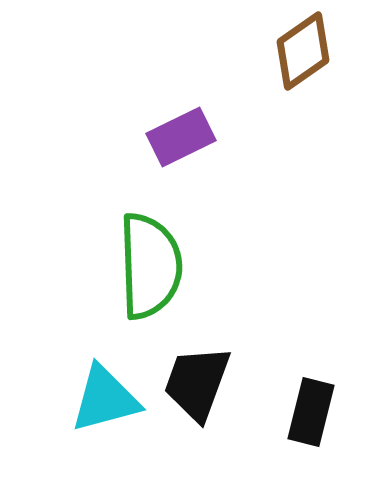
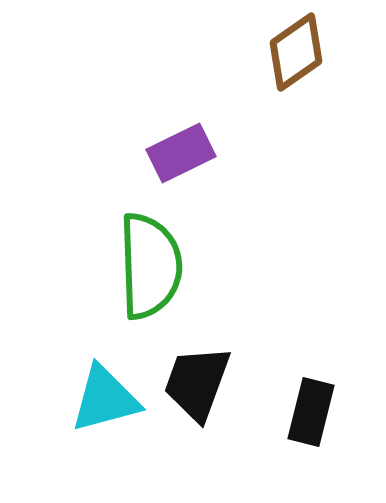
brown diamond: moved 7 px left, 1 px down
purple rectangle: moved 16 px down
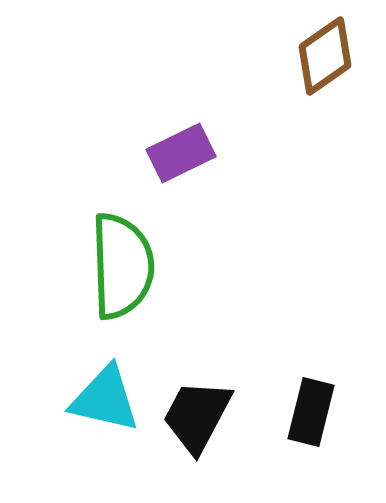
brown diamond: moved 29 px right, 4 px down
green semicircle: moved 28 px left
black trapezoid: moved 33 px down; rotated 8 degrees clockwise
cyan triangle: rotated 28 degrees clockwise
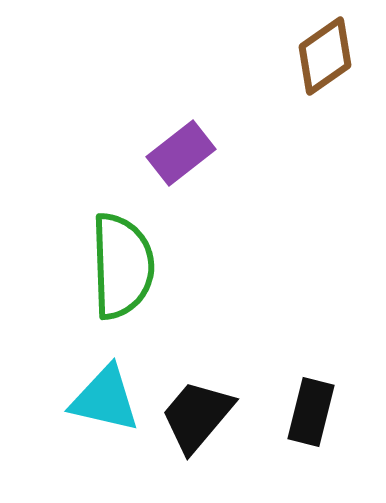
purple rectangle: rotated 12 degrees counterclockwise
black trapezoid: rotated 12 degrees clockwise
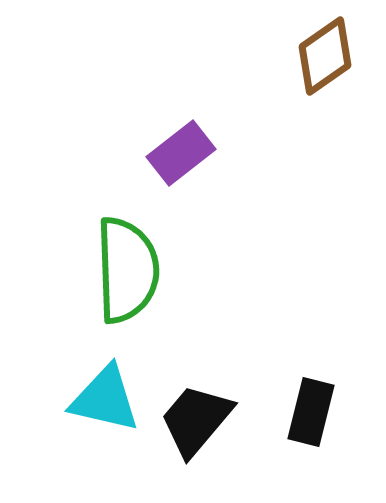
green semicircle: moved 5 px right, 4 px down
black trapezoid: moved 1 px left, 4 px down
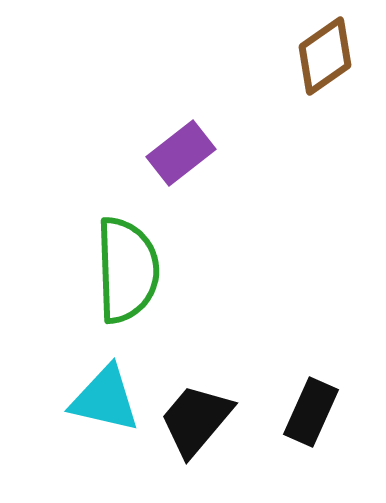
black rectangle: rotated 10 degrees clockwise
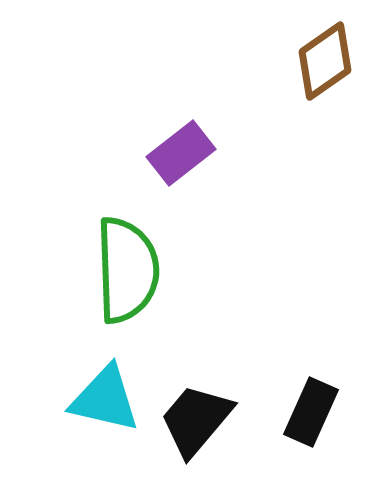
brown diamond: moved 5 px down
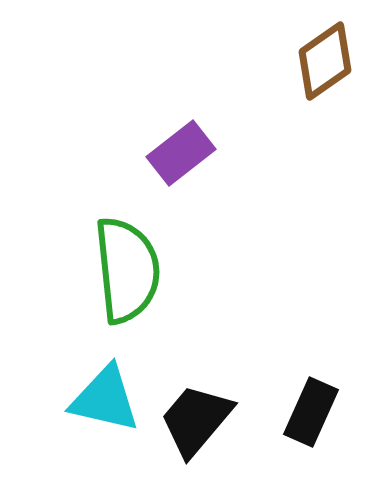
green semicircle: rotated 4 degrees counterclockwise
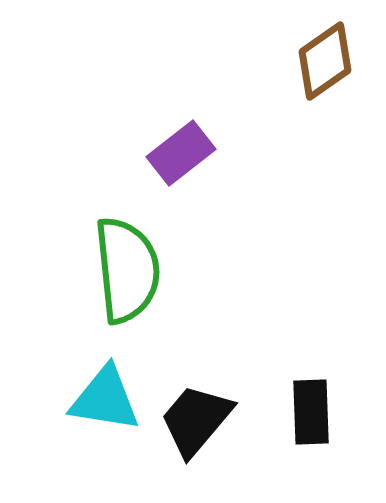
cyan triangle: rotated 4 degrees counterclockwise
black rectangle: rotated 26 degrees counterclockwise
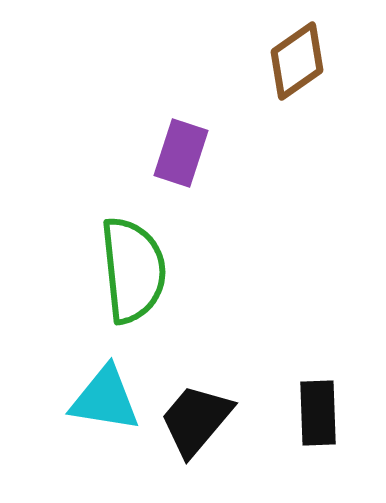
brown diamond: moved 28 px left
purple rectangle: rotated 34 degrees counterclockwise
green semicircle: moved 6 px right
black rectangle: moved 7 px right, 1 px down
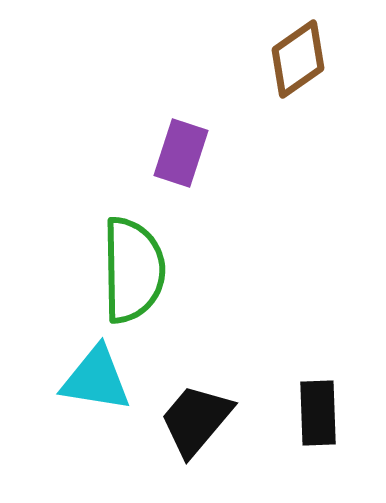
brown diamond: moved 1 px right, 2 px up
green semicircle: rotated 5 degrees clockwise
cyan triangle: moved 9 px left, 20 px up
